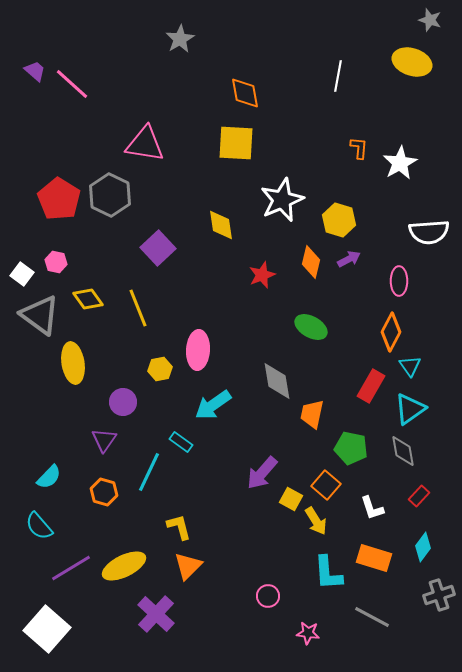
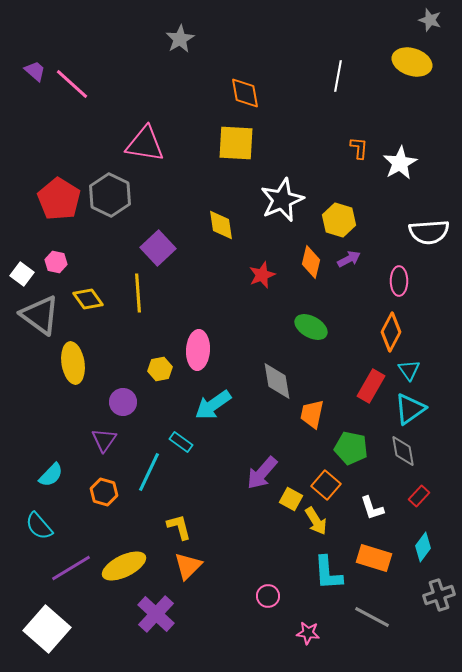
yellow line at (138, 308): moved 15 px up; rotated 18 degrees clockwise
cyan triangle at (410, 366): moved 1 px left, 4 px down
cyan semicircle at (49, 477): moved 2 px right, 2 px up
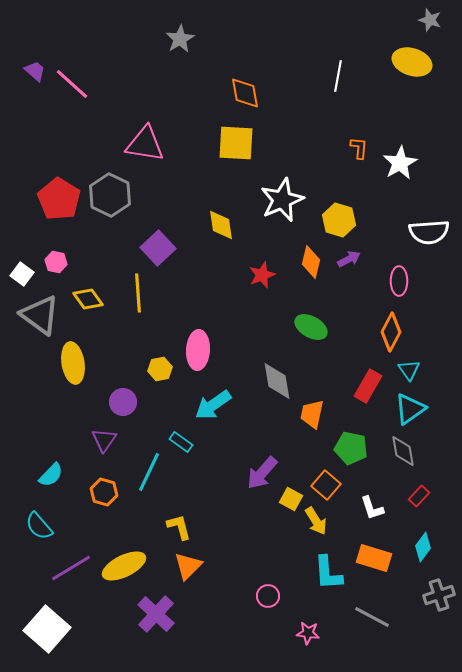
red rectangle at (371, 386): moved 3 px left
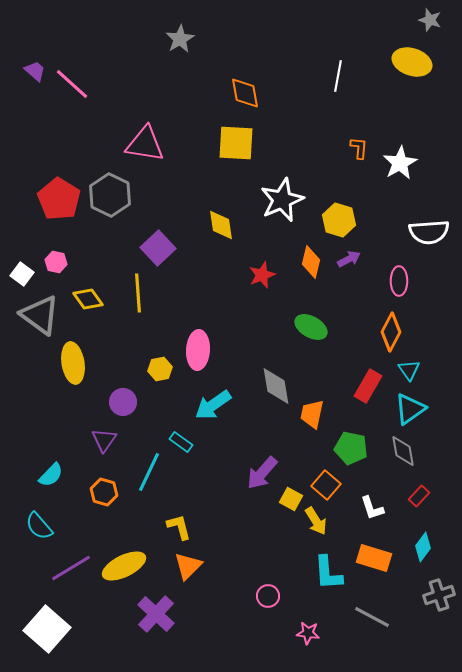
gray diamond at (277, 381): moved 1 px left, 5 px down
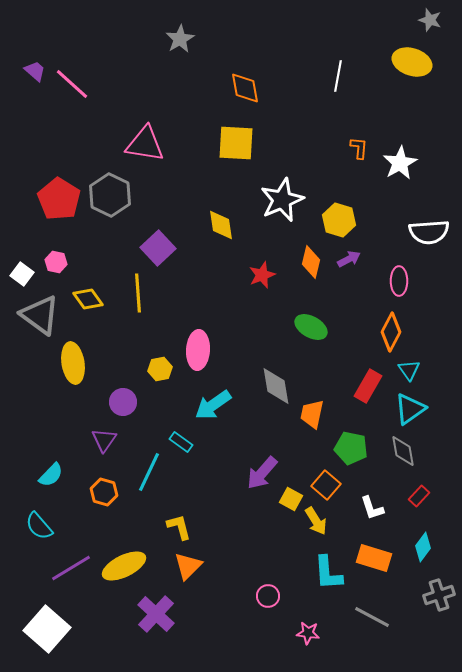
orange diamond at (245, 93): moved 5 px up
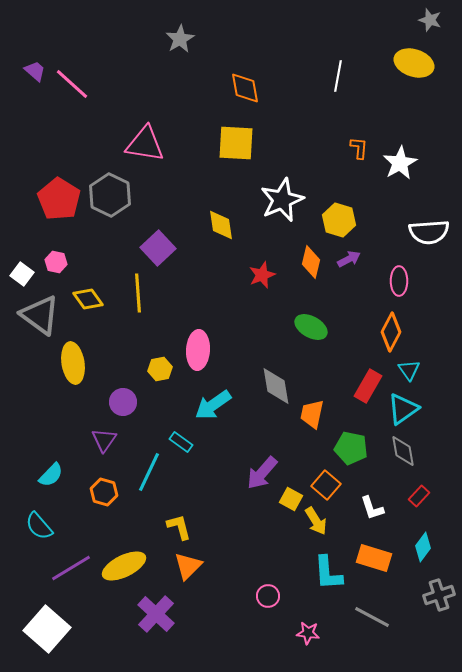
yellow ellipse at (412, 62): moved 2 px right, 1 px down
cyan triangle at (410, 409): moved 7 px left
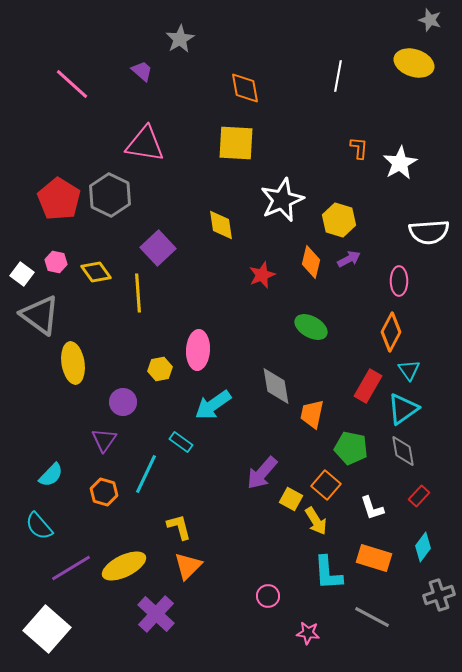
purple trapezoid at (35, 71): moved 107 px right
yellow diamond at (88, 299): moved 8 px right, 27 px up
cyan line at (149, 472): moved 3 px left, 2 px down
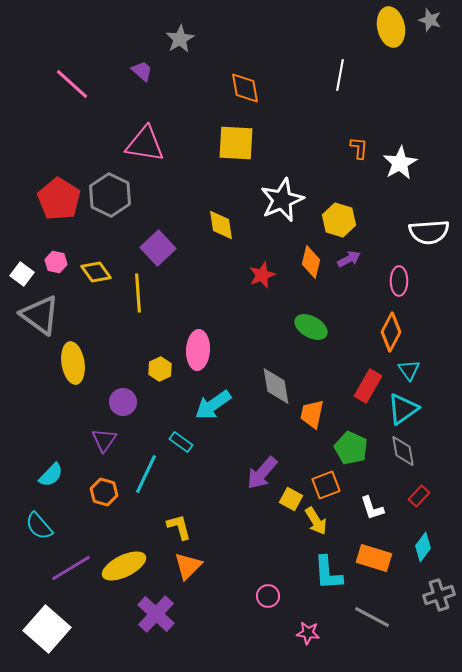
yellow ellipse at (414, 63): moved 23 px left, 36 px up; rotated 60 degrees clockwise
white line at (338, 76): moved 2 px right, 1 px up
yellow hexagon at (160, 369): rotated 15 degrees counterclockwise
green pentagon at (351, 448): rotated 12 degrees clockwise
orange square at (326, 485): rotated 28 degrees clockwise
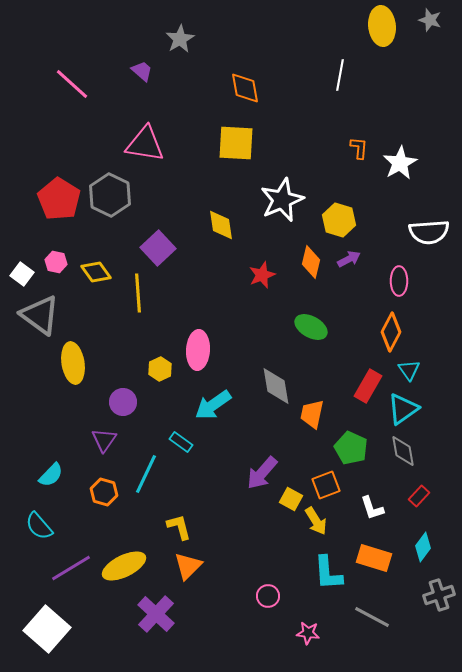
yellow ellipse at (391, 27): moved 9 px left, 1 px up; rotated 6 degrees clockwise
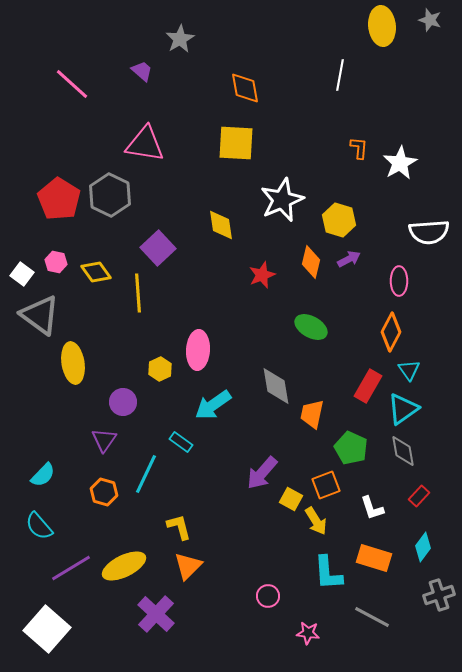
cyan semicircle at (51, 475): moved 8 px left
